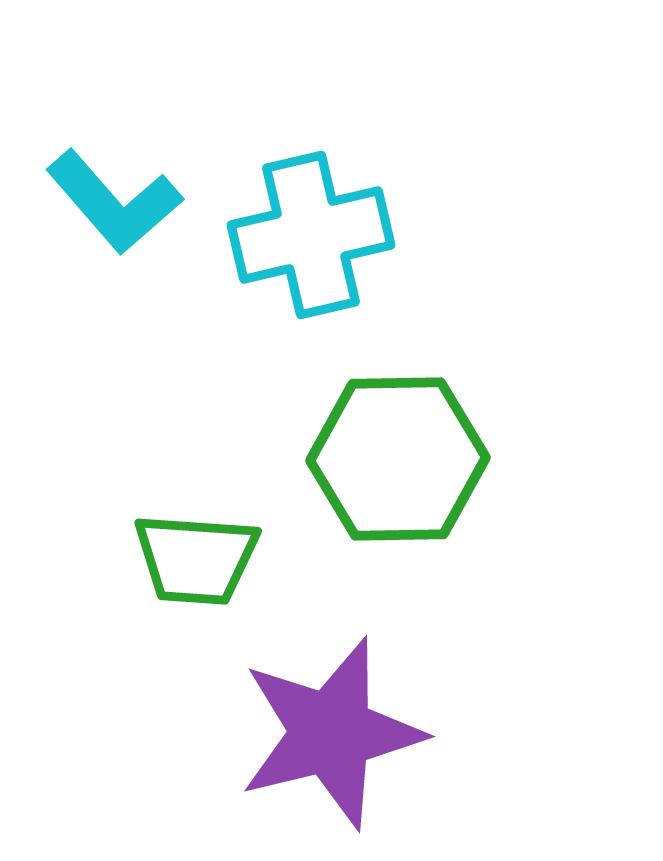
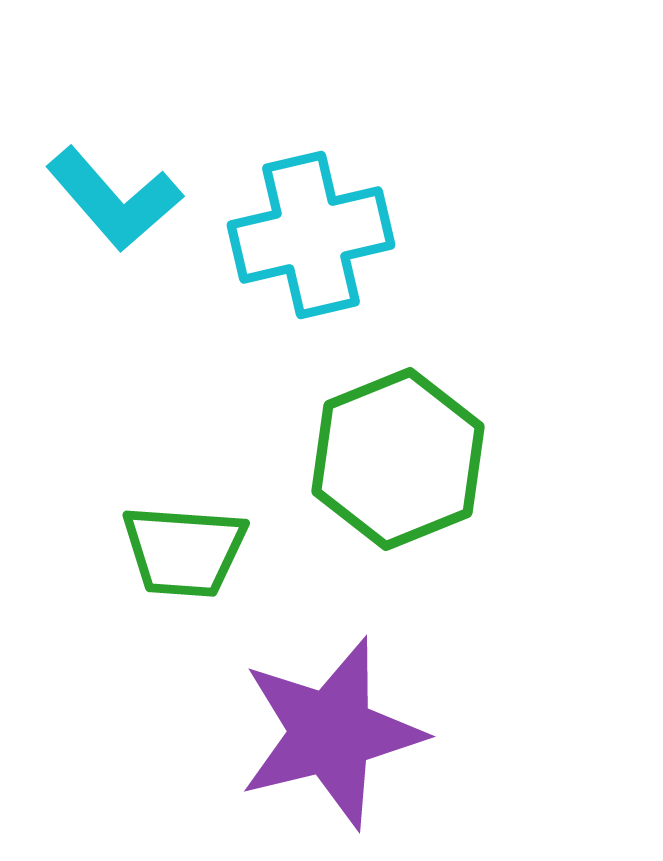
cyan L-shape: moved 3 px up
green hexagon: rotated 21 degrees counterclockwise
green trapezoid: moved 12 px left, 8 px up
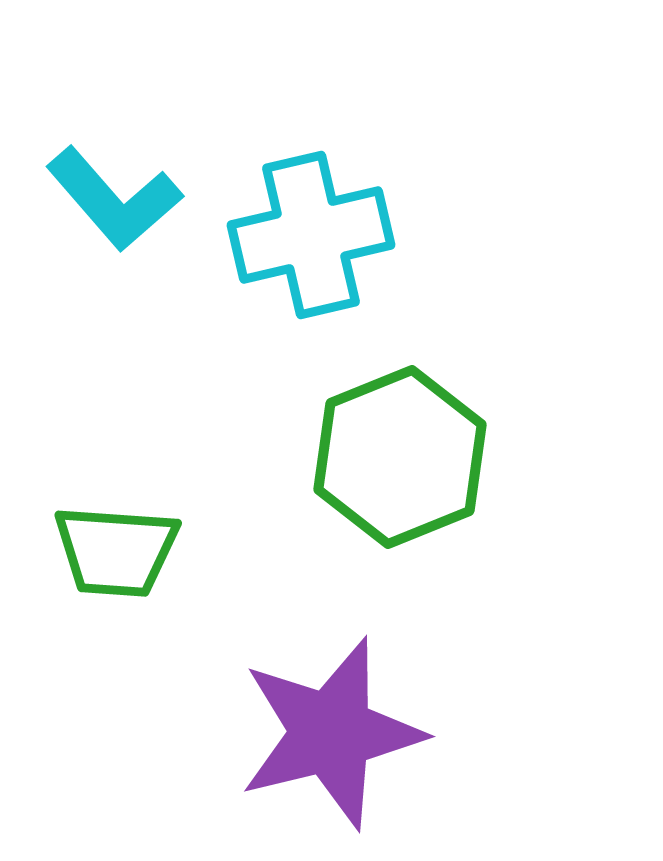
green hexagon: moved 2 px right, 2 px up
green trapezoid: moved 68 px left
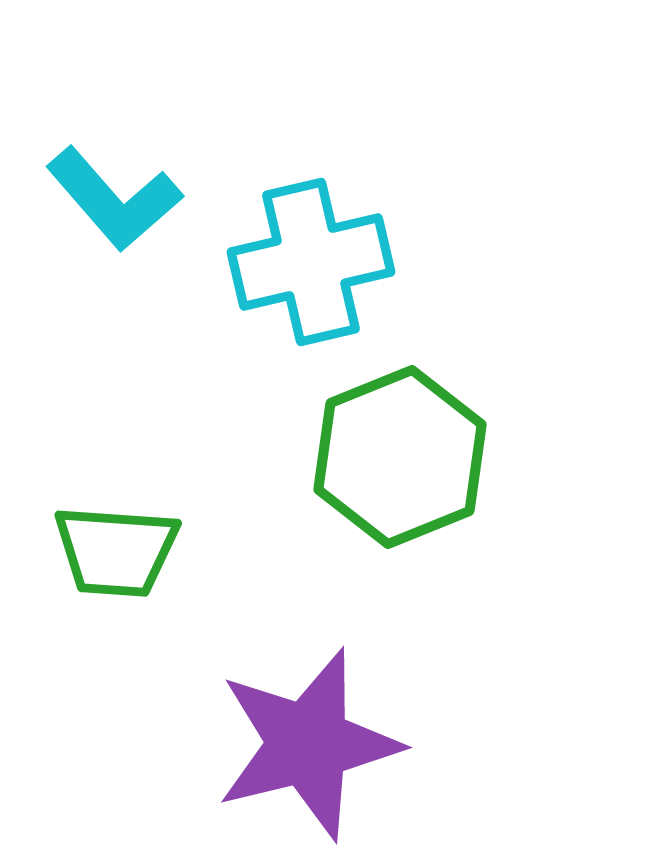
cyan cross: moved 27 px down
purple star: moved 23 px left, 11 px down
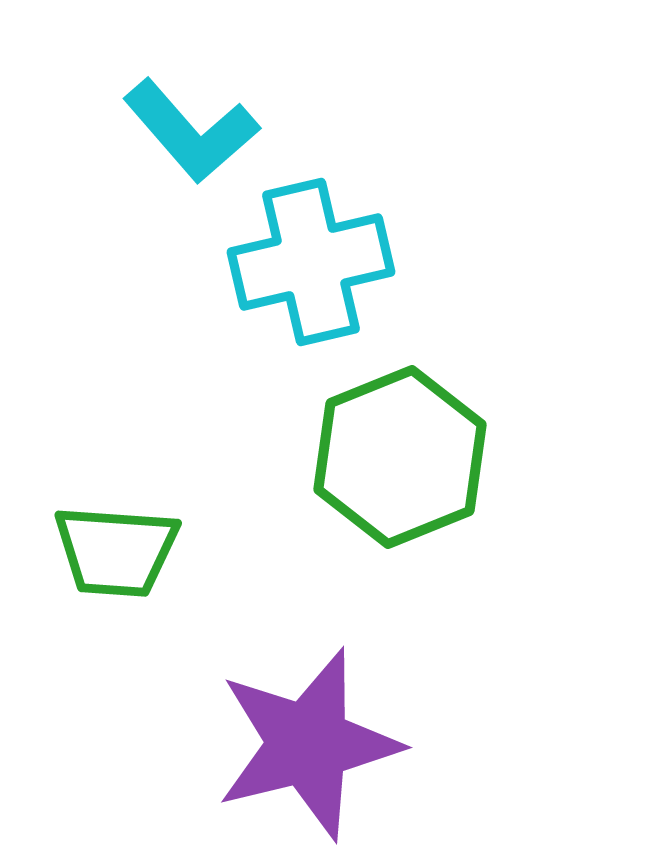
cyan L-shape: moved 77 px right, 68 px up
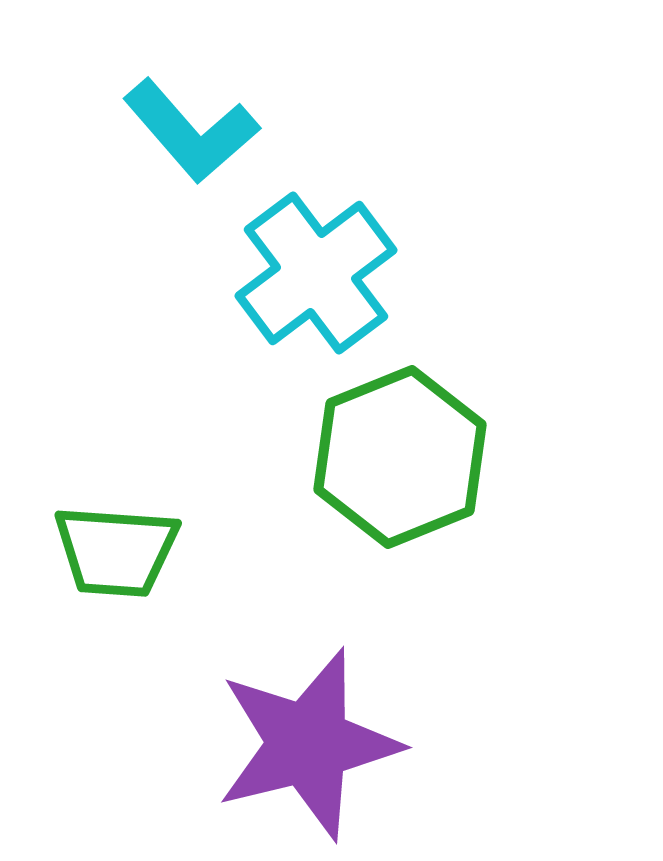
cyan cross: moved 5 px right, 11 px down; rotated 24 degrees counterclockwise
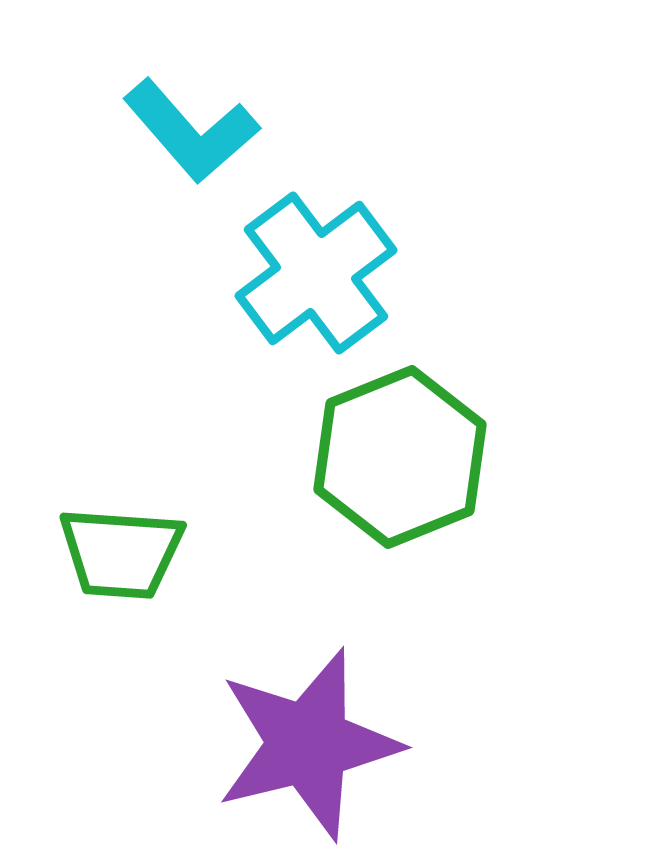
green trapezoid: moved 5 px right, 2 px down
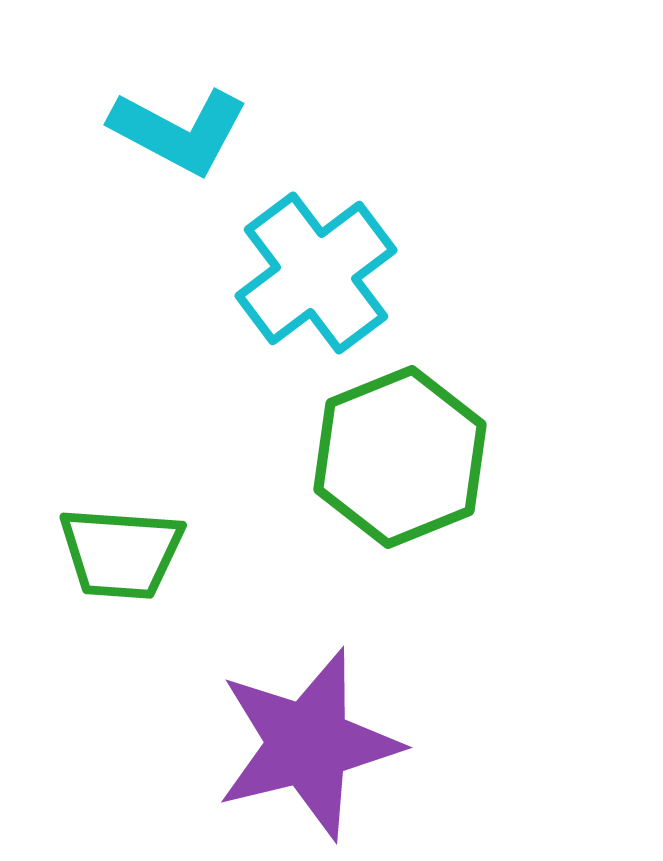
cyan L-shape: moved 12 px left; rotated 21 degrees counterclockwise
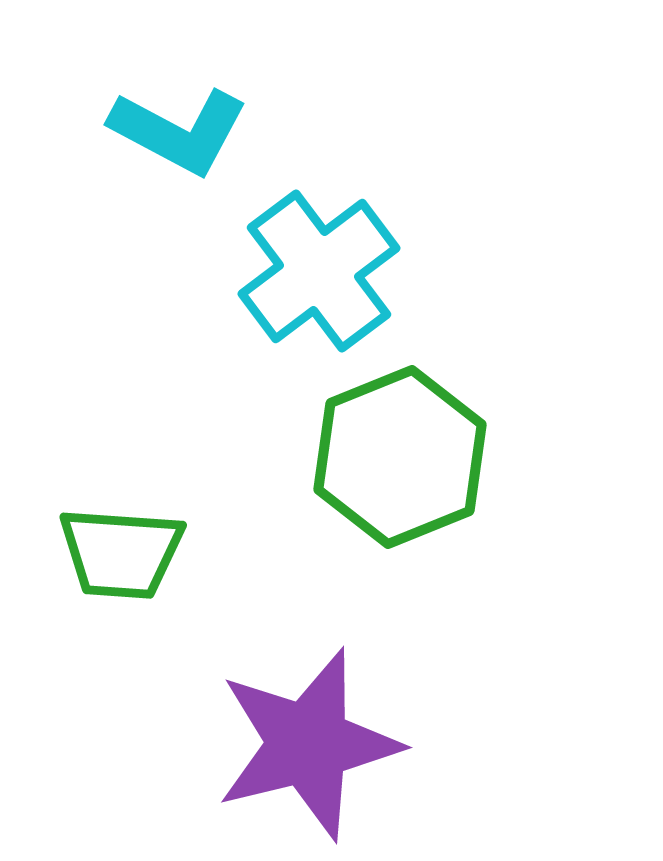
cyan cross: moved 3 px right, 2 px up
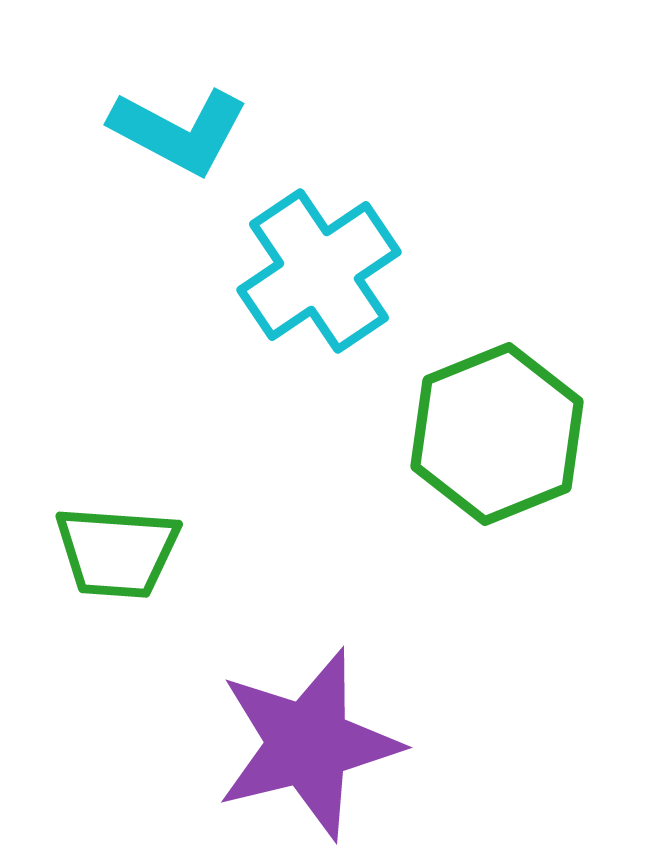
cyan cross: rotated 3 degrees clockwise
green hexagon: moved 97 px right, 23 px up
green trapezoid: moved 4 px left, 1 px up
